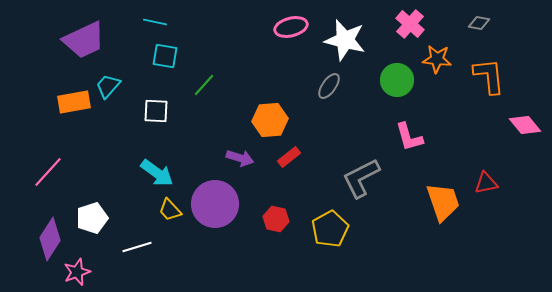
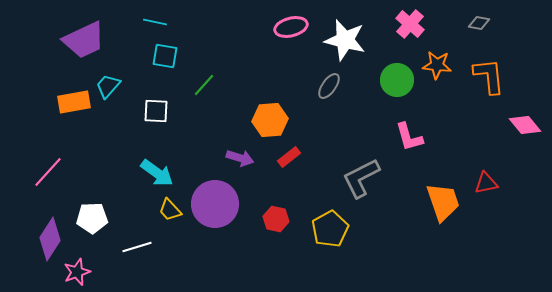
orange star: moved 6 px down
white pentagon: rotated 16 degrees clockwise
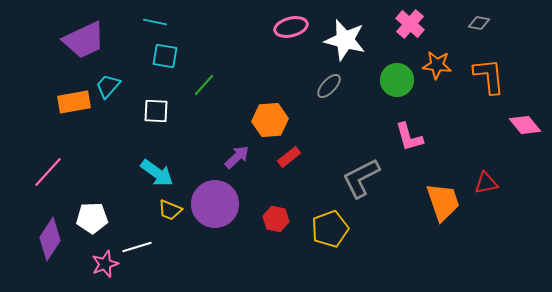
gray ellipse: rotated 8 degrees clockwise
purple arrow: moved 3 px left, 1 px up; rotated 60 degrees counterclockwise
yellow trapezoid: rotated 25 degrees counterclockwise
yellow pentagon: rotated 9 degrees clockwise
pink star: moved 28 px right, 8 px up
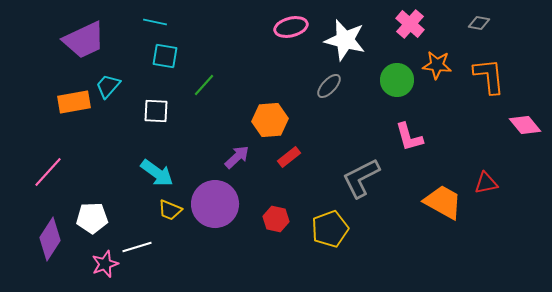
orange trapezoid: rotated 42 degrees counterclockwise
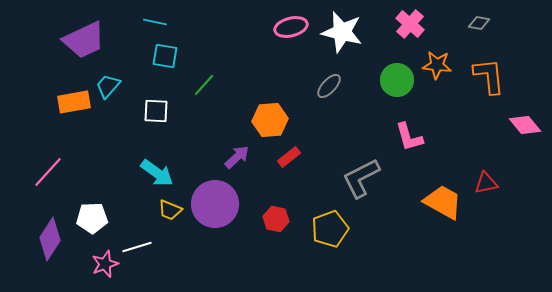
white star: moved 3 px left, 8 px up
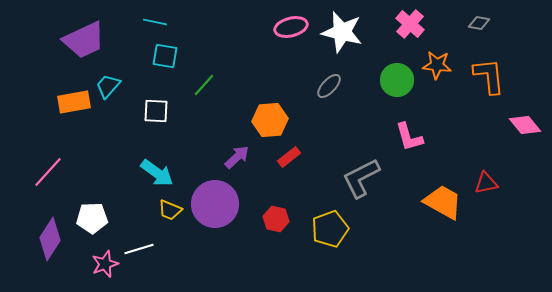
white line: moved 2 px right, 2 px down
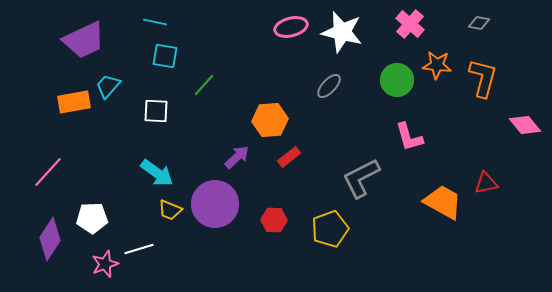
orange L-shape: moved 6 px left, 2 px down; rotated 21 degrees clockwise
red hexagon: moved 2 px left, 1 px down; rotated 10 degrees counterclockwise
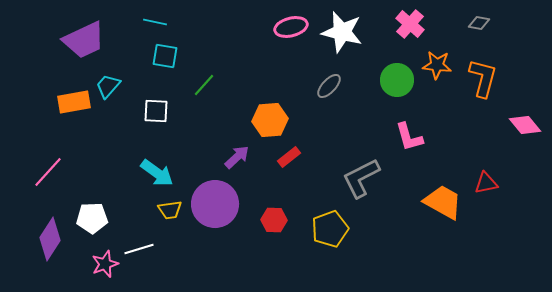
yellow trapezoid: rotated 30 degrees counterclockwise
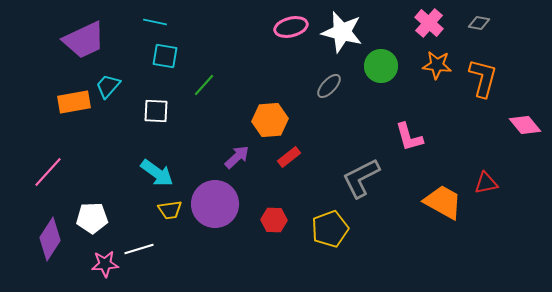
pink cross: moved 19 px right, 1 px up
green circle: moved 16 px left, 14 px up
pink star: rotated 16 degrees clockwise
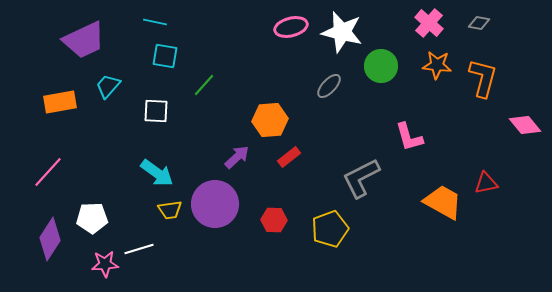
orange rectangle: moved 14 px left
